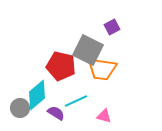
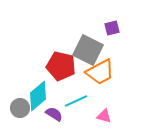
purple square: moved 1 px down; rotated 14 degrees clockwise
orange trapezoid: moved 2 px left, 3 px down; rotated 36 degrees counterclockwise
cyan diamond: moved 1 px right, 1 px down
purple semicircle: moved 2 px left, 1 px down
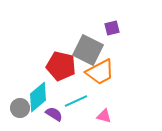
cyan diamond: moved 1 px down
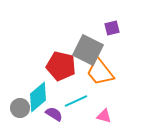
orange trapezoid: rotated 80 degrees clockwise
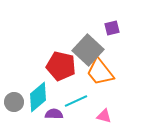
gray square: rotated 16 degrees clockwise
gray circle: moved 6 px left, 6 px up
purple semicircle: rotated 30 degrees counterclockwise
